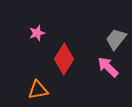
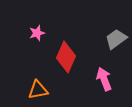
gray trapezoid: rotated 15 degrees clockwise
red diamond: moved 2 px right, 2 px up; rotated 8 degrees counterclockwise
pink arrow: moved 4 px left, 12 px down; rotated 25 degrees clockwise
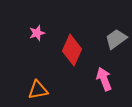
red diamond: moved 6 px right, 7 px up
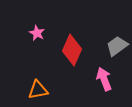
pink star: rotated 28 degrees counterclockwise
gray trapezoid: moved 1 px right, 7 px down
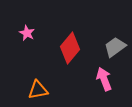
pink star: moved 10 px left
gray trapezoid: moved 2 px left, 1 px down
red diamond: moved 2 px left, 2 px up; rotated 16 degrees clockwise
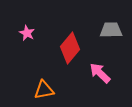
gray trapezoid: moved 4 px left, 17 px up; rotated 35 degrees clockwise
pink arrow: moved 4 px left, 6 px up; rotated 25 degrees counterclockwise
orange triangle: moved 6 px right
